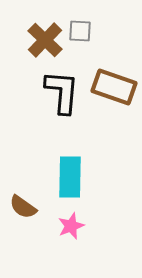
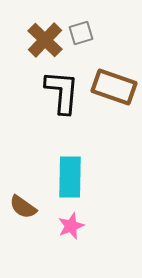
gray square: moved 1 px right, 2 px down; rotated 20 degrees counterclockwise
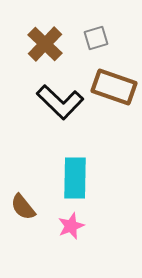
gray square: moved 15 px right, 5 px down
brown cross: moved 4 px down
black L-shape: moved 2 px left, 10 px down; rotated 129 degrees clockwise
cyan rectangle: moved 5 px right, 1 px down
brown semicircle: rotated 16 degrees clockwise
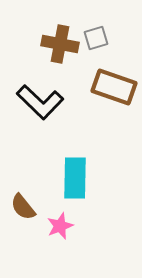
brown cross: moved 15 px right; rotated 33 degrees counterclockwise
black L-shape: moved 20 px left
pink star: moved 11 px left
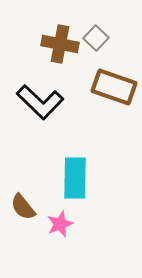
gray square: rotated 30 degrees counterclockwise
pink star: moved 2 px up
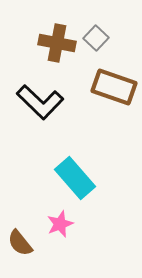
brown cross: moved 3 px left, 1 px up
cyan rectangle: rotated 42 degrees counterclockwise
brown semicircle: moved 3 px left, 36 px down
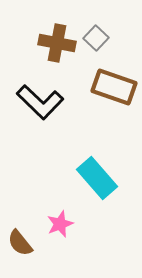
cyan rectangle: moved 22 px right
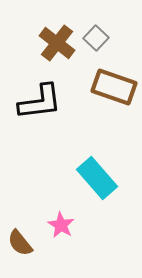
brown cross: rotated 27 degrees clockwise
black L-shape: rotated 51 degrees counterclockwise
pink star: moved 1 px right, 1 px down; rotated 20 degrees counterclockwise
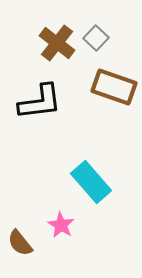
cyan rectangle: moved 6 px left, 4 px down
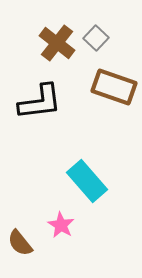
cyan rectangle: moved 4 px left, 1 px up
